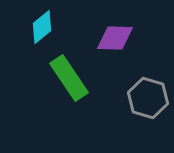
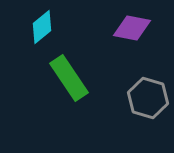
purple diamond: moved 17 px right, 10 px up; rotated 9 degrees clockwise
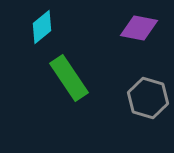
purple diamond: moved 7 px right
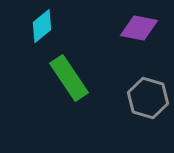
cyan diamond: moved 1 px up
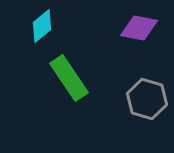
gray hexagon: moved 1 px left, 1 px down
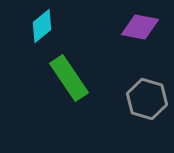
purple diamond: moved 1 px right, 1 px up
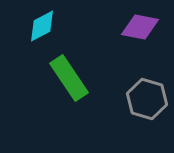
cyan diamond: rotated 12 degrees clockwise
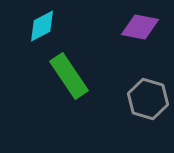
green rectangle: moved 2 px up
gray hexagon: moved 1 px right
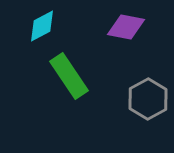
purple diamond: moved 14 px left
gray hexagon: rotated 15 degrees clockwise
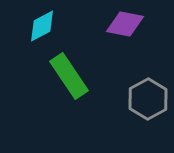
purple diamond: moved 1 px left, 3 px up
